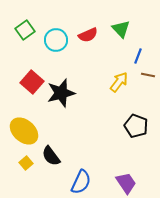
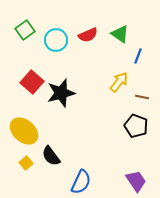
green triangle: moved 1 px left, 5 px down; rotated 12 degrees counterclockwise
brown line: moved 6 px left, 22 px down
purple trapezoid: moved 10 px right, 2 px up
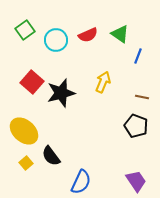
yellow arrow: moved 16 px left; rotated 15 degrees counterclockwise
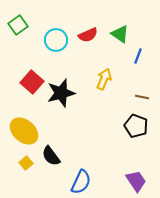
green square: moved 7 px left, 5 px up
yellow arrow: moved 1 px right, 3 px up
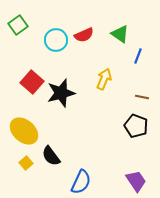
red semicircle: moved 4 px left
